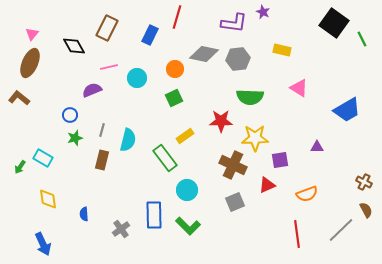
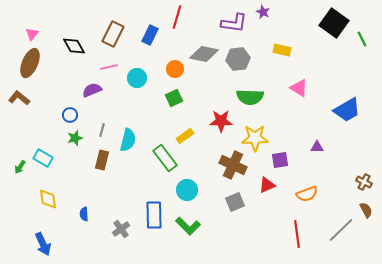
brown rectangle at (107, 28): moved 6 px right, 6 px down
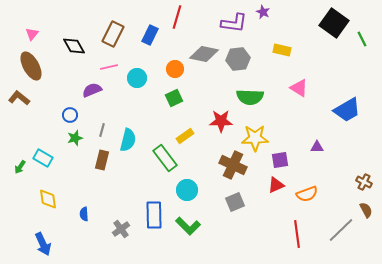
brown ellipse at (30, 63): moved 1 px right, 3 px down; rotated 52 degrees counterclockwise
red triangle at (267, 185): moved 9 px right
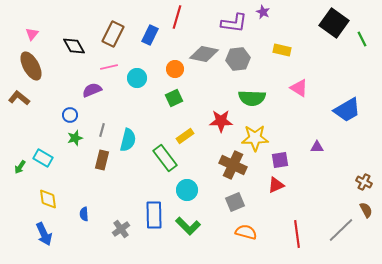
green semicircle at (250, 97): moved 2 px right, 1 px down
orange semicircle at (307, 194): moved 61 px left, 38 px down; rotated 145 degrees counterclockwise
blue arrow at (43, 244): moved 1 px right, 10 px up
